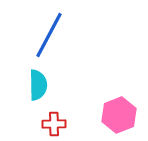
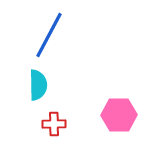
pink hexagon: rotated 20 degrees clockwise
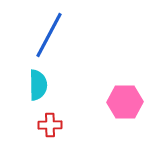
pink hexagon: moved 6 px right, 13 px up
red cross: moved 4 px left, 1 px down
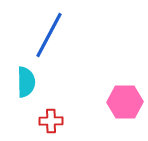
cyan semicircle: moved 12 px left, 3 px up
red cross: moved 1 px right, 4 px up
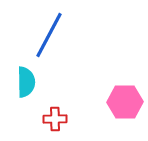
red cross: moved 4 px right, 2 px up
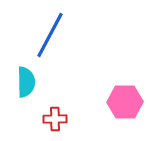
blue line: moved 1 px right
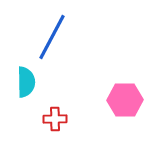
blue line: moved 2 px right, 2 px down
pink hexagon: moved 2 px up
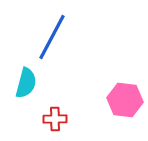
cyan semicircle: moved 1 px down; rotated 16 degrees clockwise
pink hexagon: rotated 8 degrees clockwise
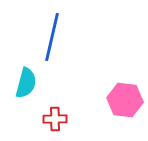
blue line: rotated 15 degrees counterclockwise
